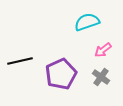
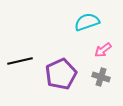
gray cross: rotated 18 degrees counterclockwise
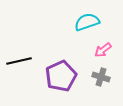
black line: moved 1 px left
purple pentagon: moved 2 px down
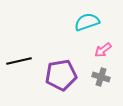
purple pentagon: moved 1 px up; rotated 16 degrees clockwise
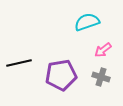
black line: moved 2 px down
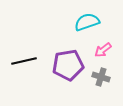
black line: moved 5 px right, 2 px up
purple pentagon: moved 7 px right, 10 px up
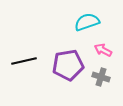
pink arrow: rotated 66 degrees clockwise
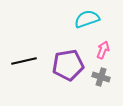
cyan semicircle: moved 3 px up
pink arrow: rotated 84 degrees clockwise
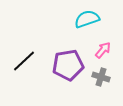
pink arrow: rotated 18 degrees clockwise
black line: rotated 30 degrees counterclockwise
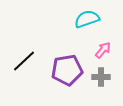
purple pentagon: moved 1 px left, 5 px down
gray cross: rotated 18 degrees counterclockwise
